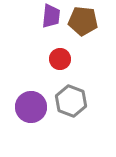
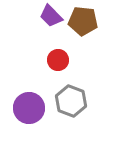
purple trapezoid: rotated 130 degrees clockwise
red circle: moved 2 px left, 1 px down
purple circle: moved 2 px left, 1 px down
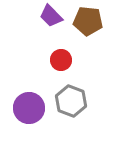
brown pentagon: moved 5 px right
red circle: moved 3 px right
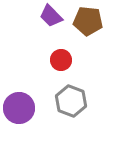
purple circle: moved 10 px left
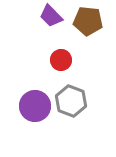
purple circle: moved 16 px right, 2 px up
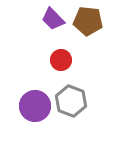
purple trapezoid: moved 2 px right, 3 px down
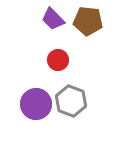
red circle: moved 3 px left
purple circle: moved 1 px right, 2 px up
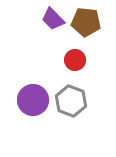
brown pentagon: moved 2 px left, 1 px down
red circle: moved 17 px right
purple circle: moved 3 px left, 4 px up
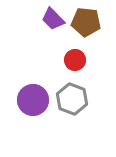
gray hexagon: moved 1 px right, 2 px up
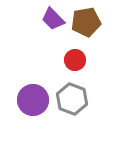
brown pentagon: rotated 16 degrees counterclockwise
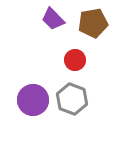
brown pentagon: moved 7 px right, 1 px down
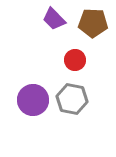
purple trapezoid: moved 1 px right
brown pentagon: rotated 12 degrees clockwise
gray hexagon: rotated 8 degrees counterclockwise
